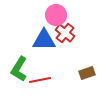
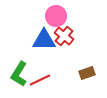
pink circle: moved 1 px down
red cross: moved 1 px left, 3 px down
green L-shape: moved 5 px down
red line: rotated 15 degrees counterclockwise
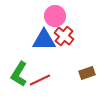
pink circle: moved 1 px left
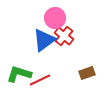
pink circle: moved 2 px down
blue triangle: rotated 35 degrees counterclockwise
green L-shape: rotated 75 degrees clockwise
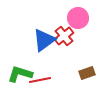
pink circle: moved 23 px right
red cross: rotated 12 degrees clockwise
green L-shape: moved 1 px right
red line: rotated 15 degrees clockwise
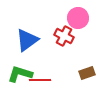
red cross: rotated 24 degrees counterclockwise
blue triangle: moved 17 px left
red line: rotated 10 degrees clockwise
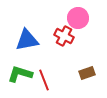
blue triangle: rotated 25 degrees clockwise
red line: moved 4 px right; rotated 70 degrees clockwise
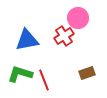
red cross: rotated 30 degrees clockwise
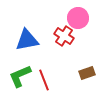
red cross: rotated 24 degrees counterclockwise
green L-shape: moved 2 px down; rotated 40 degrees counterclockwise
